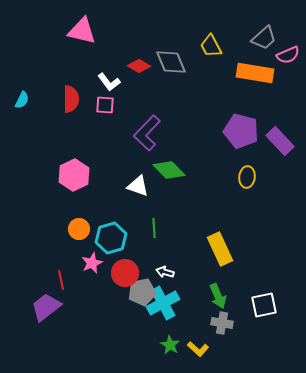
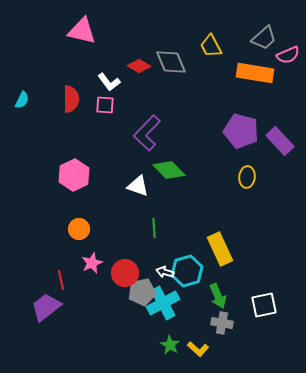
cyan hexagon: moved 76 px right, 33 px down
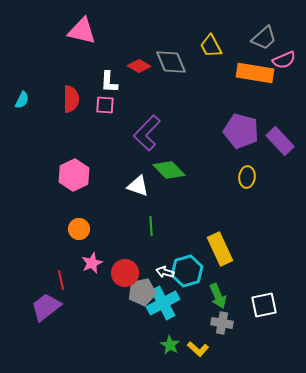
pink semicircle: moved 4 px left, 5 px down
white L-shape: rotated 40 degrees clockwise
green line: moved 3 px left, 2 px up
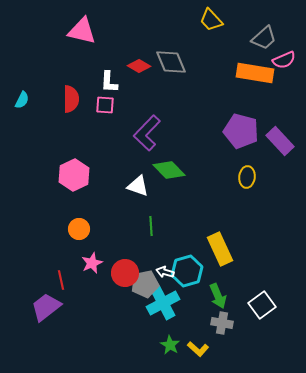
yellow trapezoid: moved 26 px up; rotated 15 degrees counterclockwise
gray pentagon: moved 3 px right, 8 px up
white square: moved 2 px left; rotated 24 degrees counterclockwise
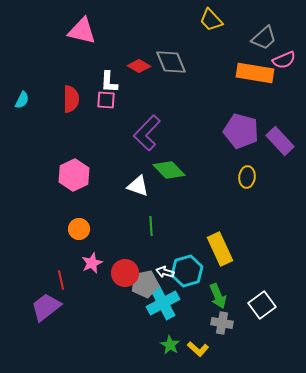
pink square: moved 1 px right, 5 px up
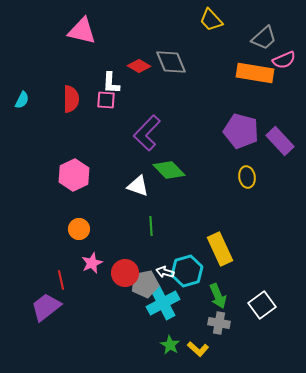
white L-shape: moved 2 px right, 1 px down
yellow ellipse: rotated 15 degrees counterclockwise
gray cross: moved 3 px left
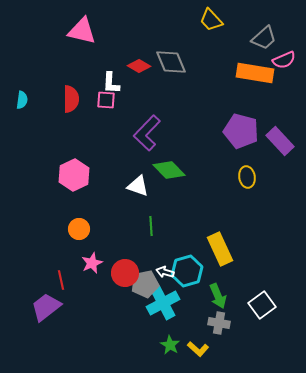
cyan semicircle: rotated 18 degrees counterclockwise
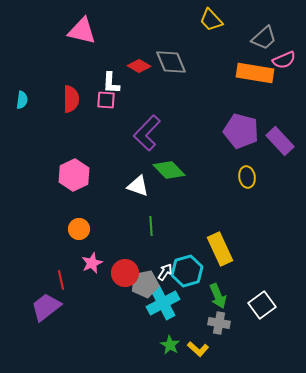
white arrow: rotated 108 degrees clockwise
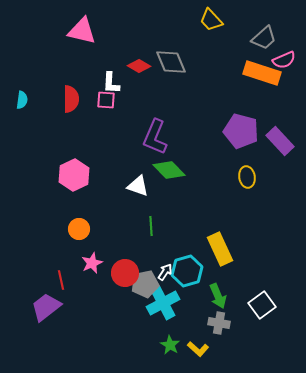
orange rectangle: moved 7 px right; rotated 9 degrees clockwise
purple L-shape: moved 8 px right, 4 px down; rotated 21 degrees counterclockwise
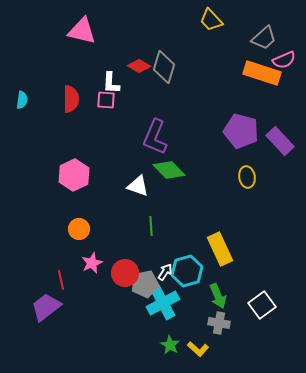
gray diamond: moved 7 px left, 5 px down; rotated 40 degrees clockwise
